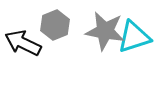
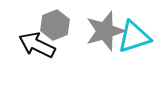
gray star: rotated 27 degrees counterclockwise
black arrow: moved 14 px right, 2 px down
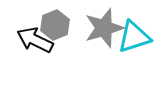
gray star: moved 1 px left, 3 px up
black arrow: moved 2 px left, 5 px up
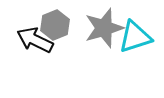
cyan triangle: moved 1 px right
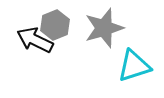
cyan triangle: moved 1 px left, 29 px down
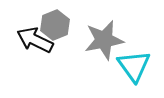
gray star: moved 12 px down; rotated 6 degrees clockwise
cyan triangle: rotated 48 degrees counterclockwise
